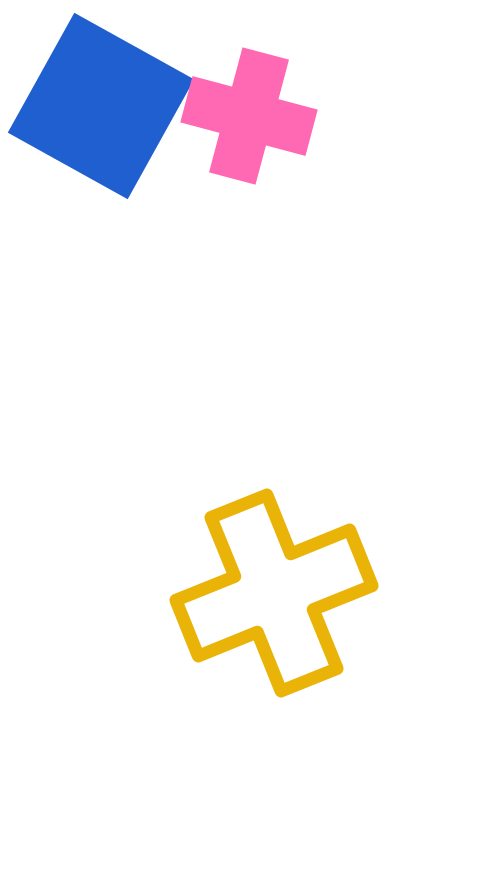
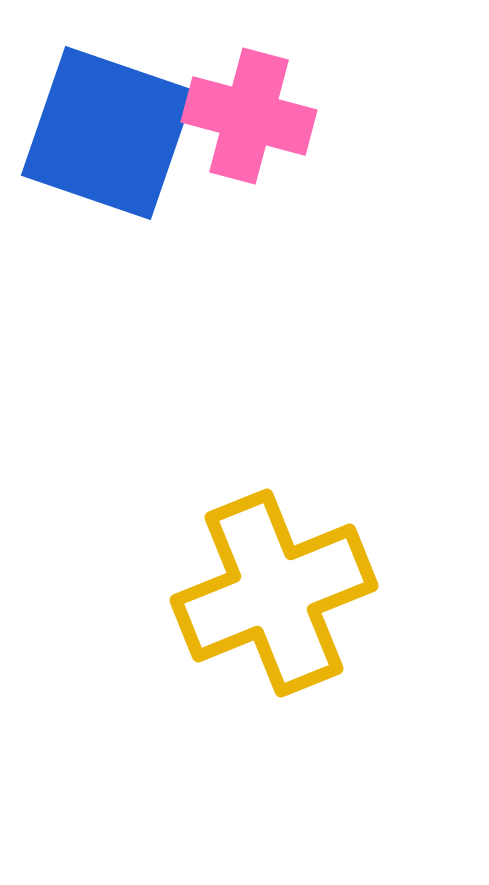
blue square: moved 7 px right, 27 px down; rotated 10 degrees counterclockwise
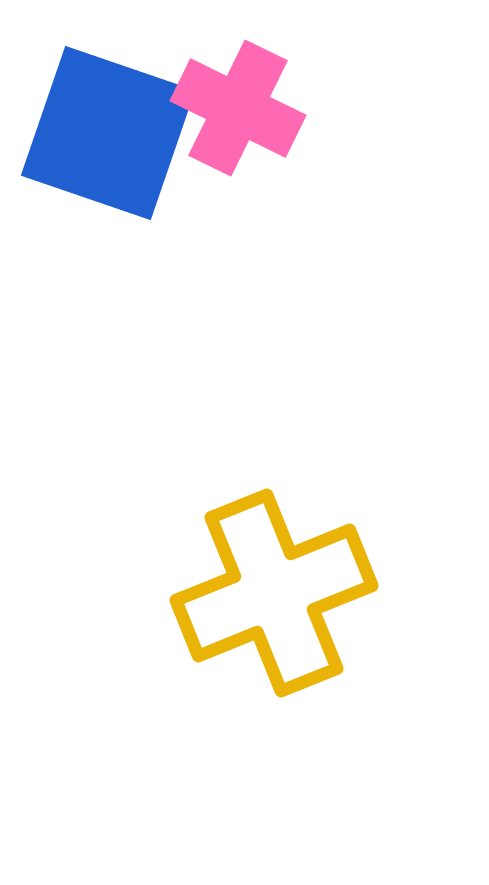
pink cross: moved 11 px left, 8 px up; rotated 11 degrees clockwise
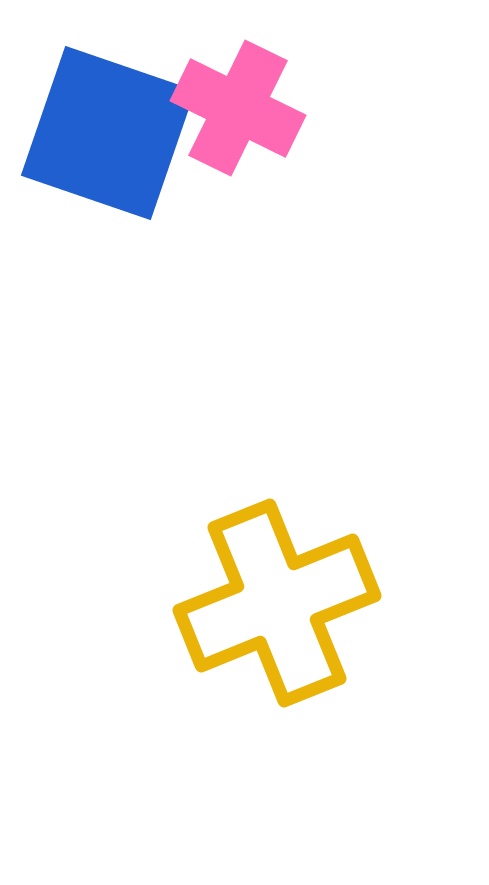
yellow cross: moved 3 px right, 10 px down
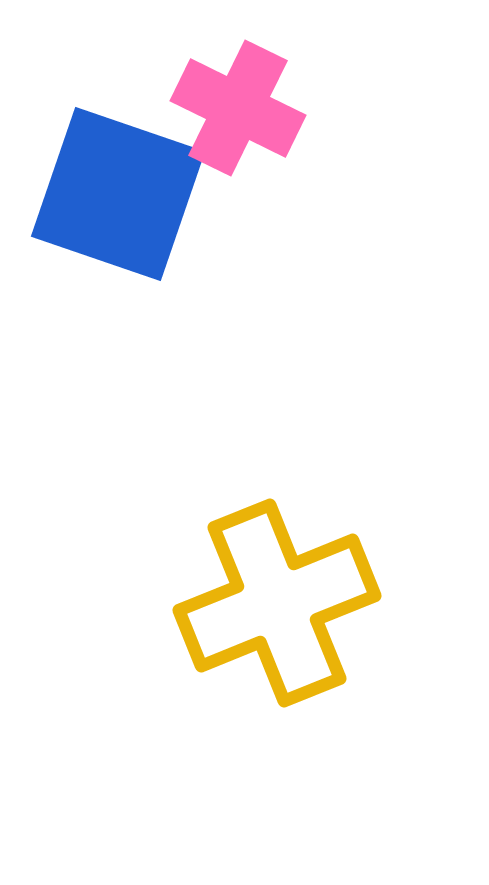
blue square: moved 10 px right, 61 px down
